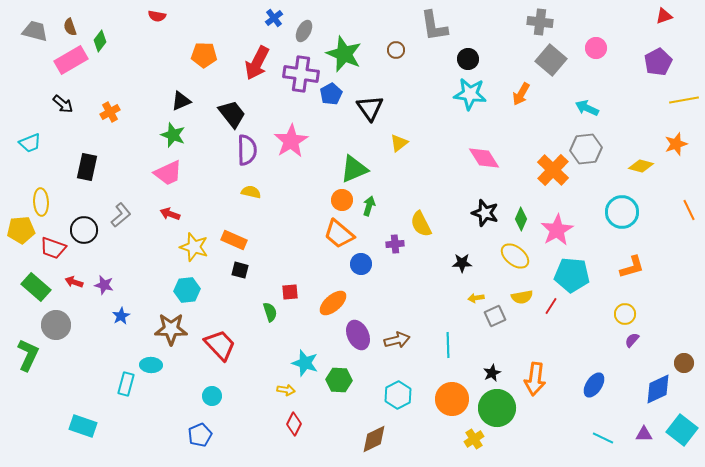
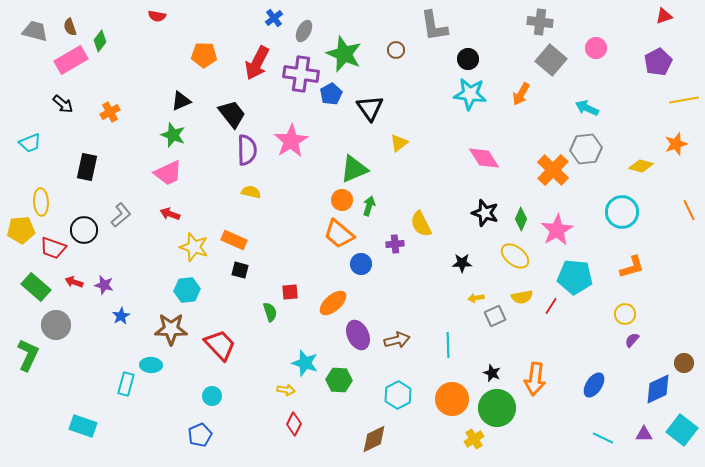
cyan pentagon at (572, 275): moved 3 px right, 2 px down
black star at (492, 373): rotated 24 degrees counterclockwise
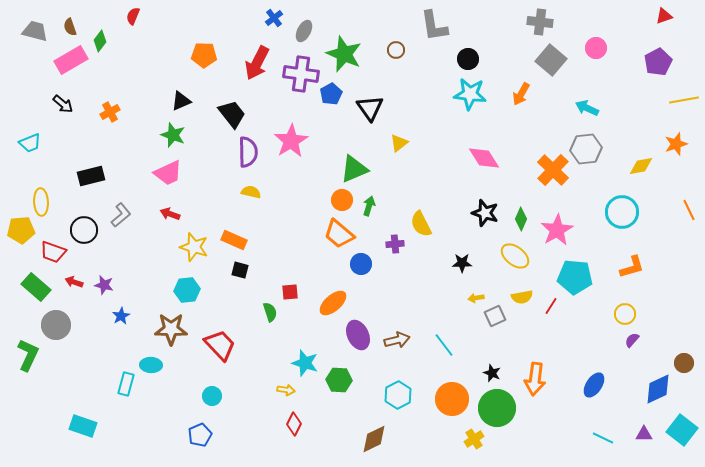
red semicircle at (157, 16): moved 24 px left; rotated 102 degrees clockwise
purple semicircle at (247, 150): moved 1 px right, 2 px down
yellow diamond at (641, 166): rotated 25 degrees counterclockwise
black rectangle at (87, 167): moved 4 px right, 9 px down; rotated 64 degrees clockwise
red trapezoid at (53, 248): moved 4 px down
cyan line at (448, 345): moved 4 px left; rotated 35 degrees counterclockwise
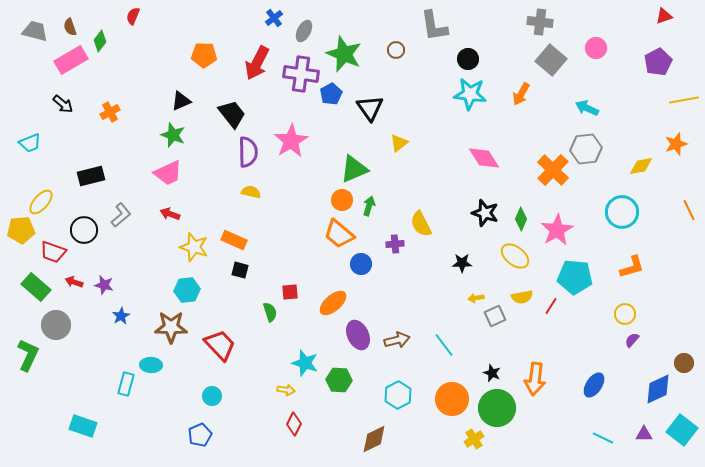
yellow ellipse at (41, 202): rotated 44 degrees clockwise
brown star at (171, 329): moved 2 px up
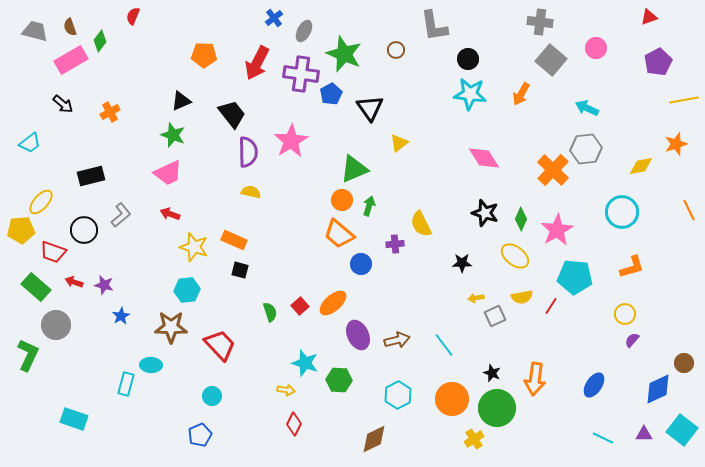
red triangle at (664, 16): moved 15 px left, 1 px down
cyan trapezoid at (30, 143): rotated 15 degrees counterclockwise
red square at (290, 292): moved 10 px right, 14 px down; rotated 36 degrees counterclockwise
cyan rectangle at (83, 426): moved 9 px left, 7 px up
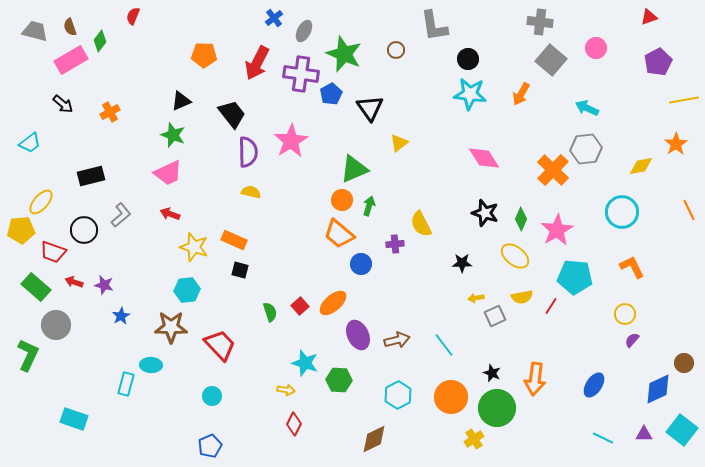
orange star at (676, 144): rotated 15 degrees counterclockwise
orange L-shape at (632, 267): rotated 100 degrees counterclockwise
orange circle at (452, 399): moved 1 px left, 2 px up
blue pentagon at (200, 435): moved 10 px right, 11 px down
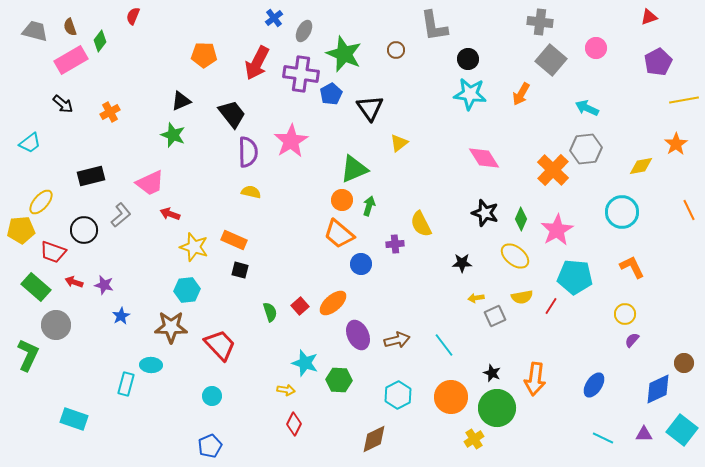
pink trapezoid at (168, 173): moved 18 px left, 10 px down
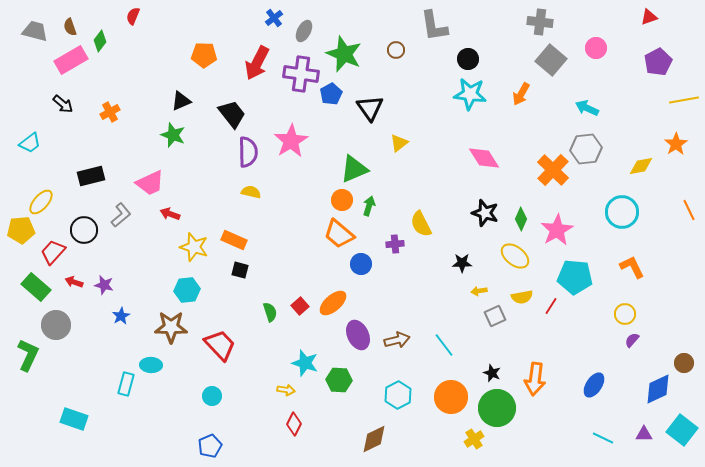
red trapezoid at (53, 252): rotated 112 degrees clockwise
yellow arrow at (476, 298): moved 3 px right, 7 px up
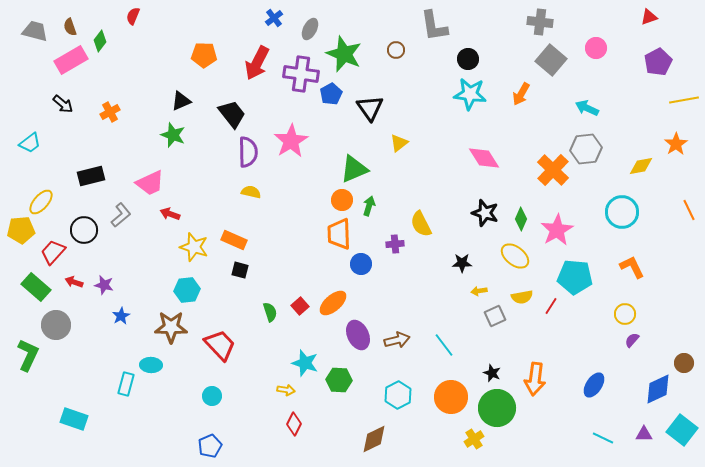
gray ellipse at (304, 31): moved 6 px right, 2 px up
orange trapezoid at (339, 234): rotated 48 degrees clockwise
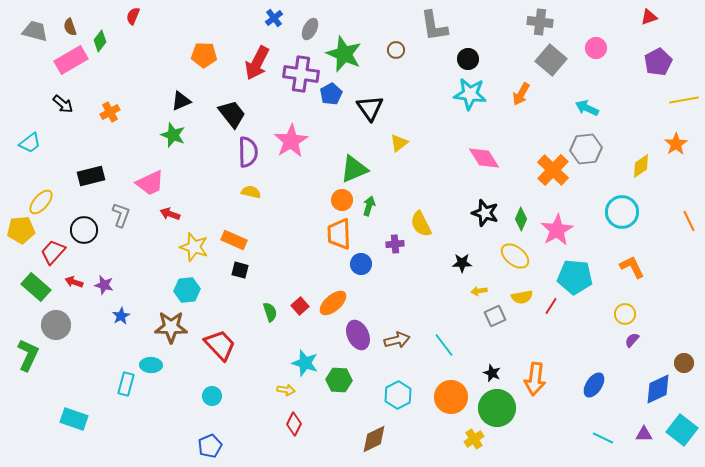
yellow diamond at (641, 166): rotated 25 degrees counterclockwise
orange line at (689, 210): moved 11 px down
gray L-shape at (121, 215): rotated 30 degrees counterclockwise
